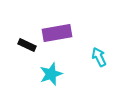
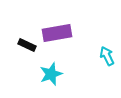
cyan arrow: moved 8 px right, 1 px up
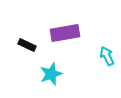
purple rectangle: moved 8 px right
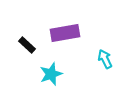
black rectangle: rotated 18 degrees clockwise
cyan arrow: moved 2 px left, 3 px down
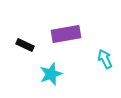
purple rectangle: moved 1 px right, 1 px down
black rectangle: moved 2 px left; rotated 18 degrees counterclockwise
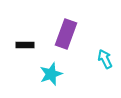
purple rectangle: rotated 60 degrees counterclockwise
black rectangle: rotated 24 degrees counterclockwise
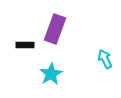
purple rectangle: moved 11 px left, 5 px up
cyan star: rotated 10 degrees counterclockwise
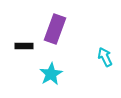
black rectangle: moved 1 px left, 1 px down
cyan arrow: moved 2 px up
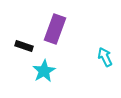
black rectangle: rotated 18 degrees clockwise
cyan star: moved 7 px left, 3 px up
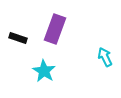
black rectangle: moved 6 px left, 8 px up
cyan star: rotated 10 degrees counterclockwise
